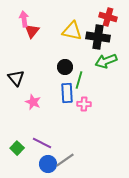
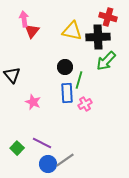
black cross: rotated 10 degrees counterclockwise
green arrow: rotated 25 degrees counterclockwise
black triangle: moved 4 px left, 3 px up
pink cross: moved 1 px right; rotated 32 degrees counterclockwise
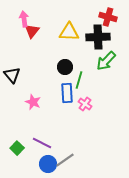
yellow triangle: moved 3 px left, 1 px down; rotated 10 degrees counterclockwise
pink cross: rotated 24 degrees counterclockwise
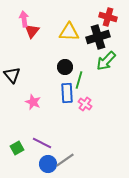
black cross: rotated 15 degrees counterclockwise
green square: rotated 16 degrees clockwise
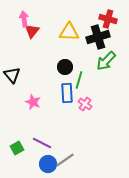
red cross: moved 2 px down
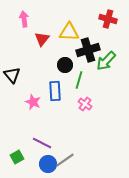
red triangle: moved 10 px right, 8 px down
black cross: moved 10 px left, 13 px down
black circle: moved 2 px up
blue rectangle: moved 12 px left, 2 px up
green square: moved 9 px down
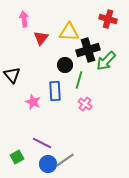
red triangle: moved 1 px left, 1 px up
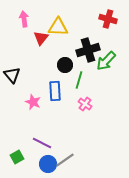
yellow triangle: moved 11 px left, 5 px up
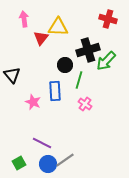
green square: moved 2 px right, 6 px down
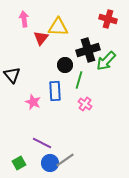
blue circle: moved 2 px right, 1 px up
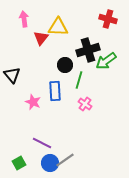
green arrow: rotated 10 degrees clockwise
